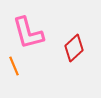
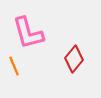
red diamond: moved 11 px down; rotated 8 degrees counterclockwise
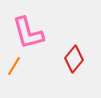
orange line: rotated 54 degrees clockwise
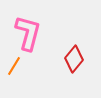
pink L-shape: rotated 150 degrees counterclockwise
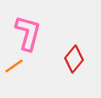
orange line: rotated 24 degrees clockwise
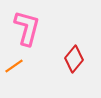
pink L-shape: moved 1 px left, 5 px up
